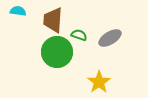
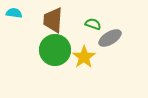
cyan semicircle: moved 4 px left, 2 px down
green semicircle: moved 14 px right, 11 px up
green circle: moved 2 px left, 2 px up
yellow star: moved 15 px left, 25 px up
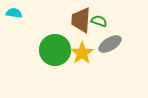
brown trapezoid: moved 28 px right
green semicircle: moved 6 px right, 3 px up
gray ellipse: moved 6 px down
yellow star: moved 2 px left, 4 px up
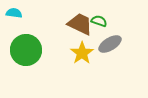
brown trapezoid: moved 1 px left, 4 px down; rotated 112 degrees clockwise
green circle: moved 29 px left
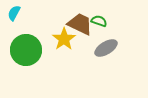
cyan semicircle: rotated 70 degrees counterclockwise
gray ellipse: moved 4 px left, 4 px down
yellow star: moved 18 px left, 14 px up
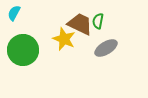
green semicircle: moved 1 px left; rotated 98 degrees counterclockwise
yellow star: rotated 15 degrees counterclockwise
green circle: moved 3 px left
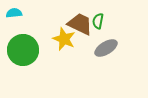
cyan semicircle: rotated 56 degrees clockwise
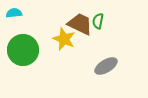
gray ellipse: moved 18 px down
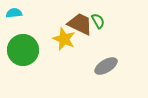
green semicircle: rotated 140 degrees clockwise
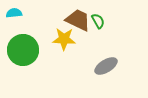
brown trapezoid: moved 2 px left, 4 px up
yellow star: rotated 20 degrees counterclockwise
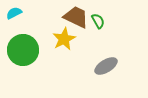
cyan semicircle: rotated 21 degrees counterclockwise
brown trapezoid: moved 2 px left, 3 px up
yellow star: rotated 30 degrees counterclockwise
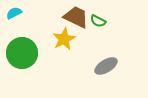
green semicircle: rotated 147 degrees clockwise
green circle: moved 1 px left, 3 px down
